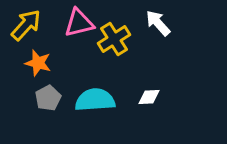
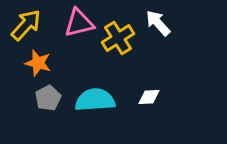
yellow cross: moved 4 px right, 1 px up
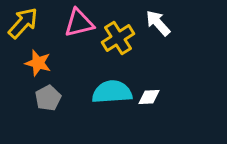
yellow arrow: moved 3 px left, 2 px up
cyan semicircle: moved 17 px right, 8 px up
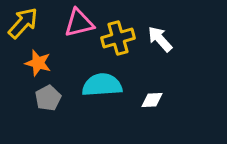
white arrow: moved 2 px right, 16 px down
yellow cross: rotated 16 degrees clockwise
cyan semicircle: moved 10 px left, 7 px up
white diamond: moved 3 px right, 3 px down
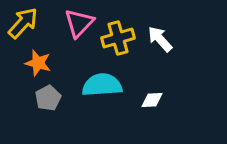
pink triangle: rotated 32 degrees counterclockwise
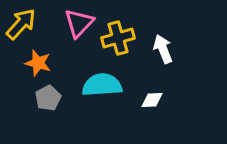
yellow arrow: moved 2 px left, 1 px down
white arrow: moved 3 px right, 10 px down; rotated 20 degrees clockwise
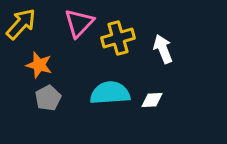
orange star: moved 1 px right, 2 px down
cyan semicircle: moved 8 px right, 8 px down
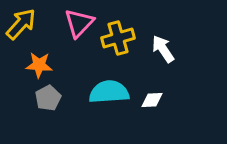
white arrow: rotated 12 degrees counterclockwise
orange star: rotated 12 degrees counterclockwise
cyan semicircle: moved 1 px left, 1 px up
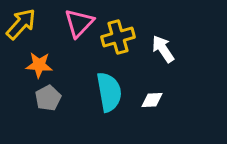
yellow cross: moved 1 px up
cyan semicircle: rotated 84 degrees clockwise
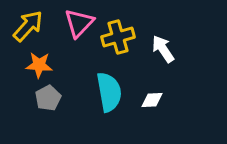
yellow arrow: moved 7 px right, 2 px down
